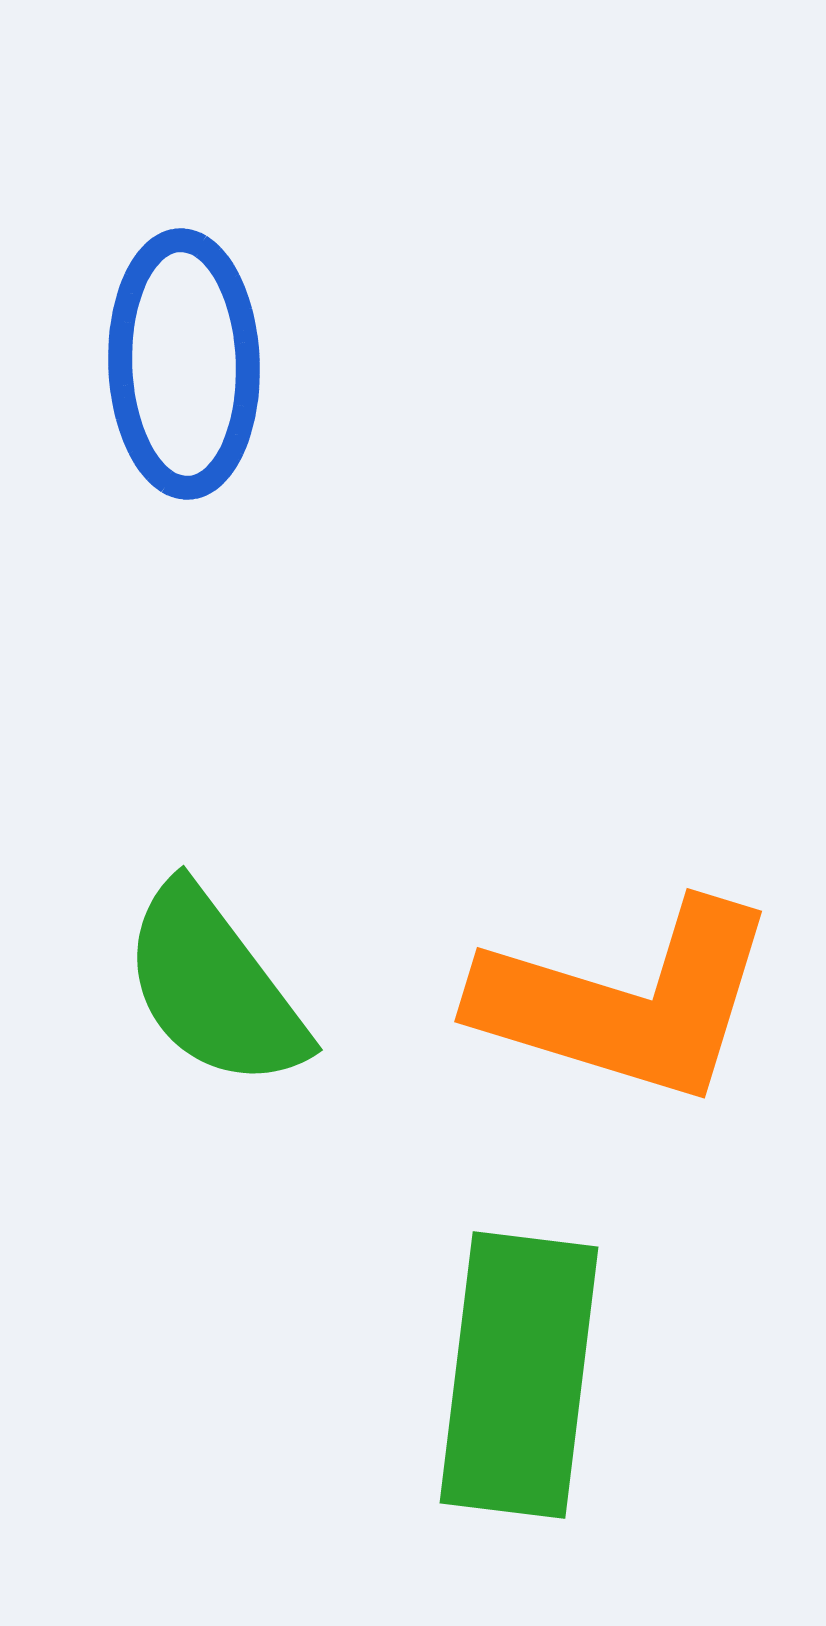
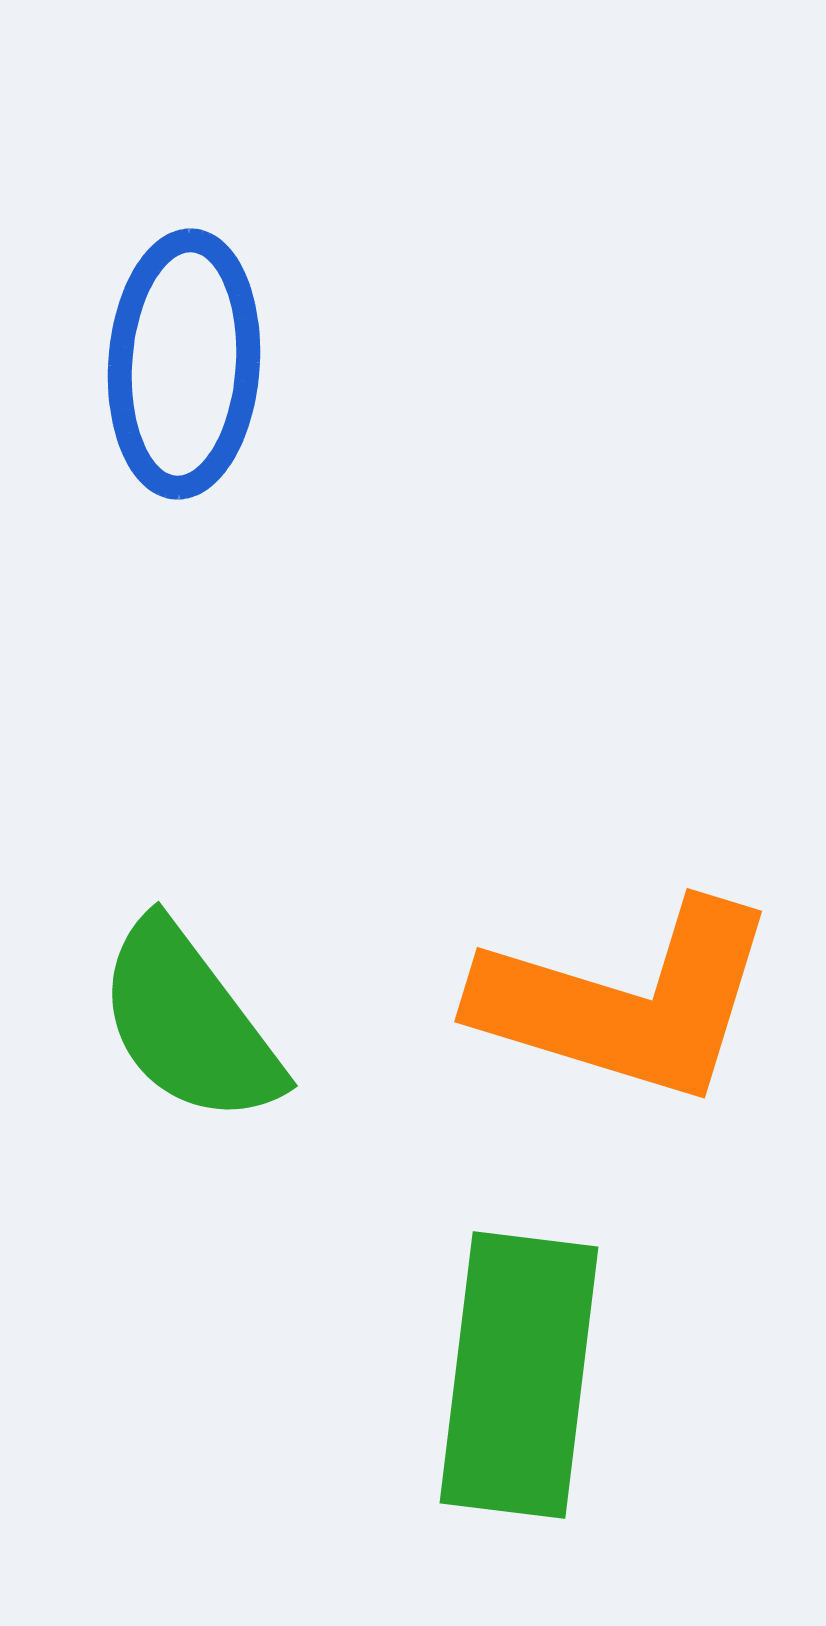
blue ellipse: rotated 6 degrees clockwise
green semicircle: moved 25 px left, 36 px down
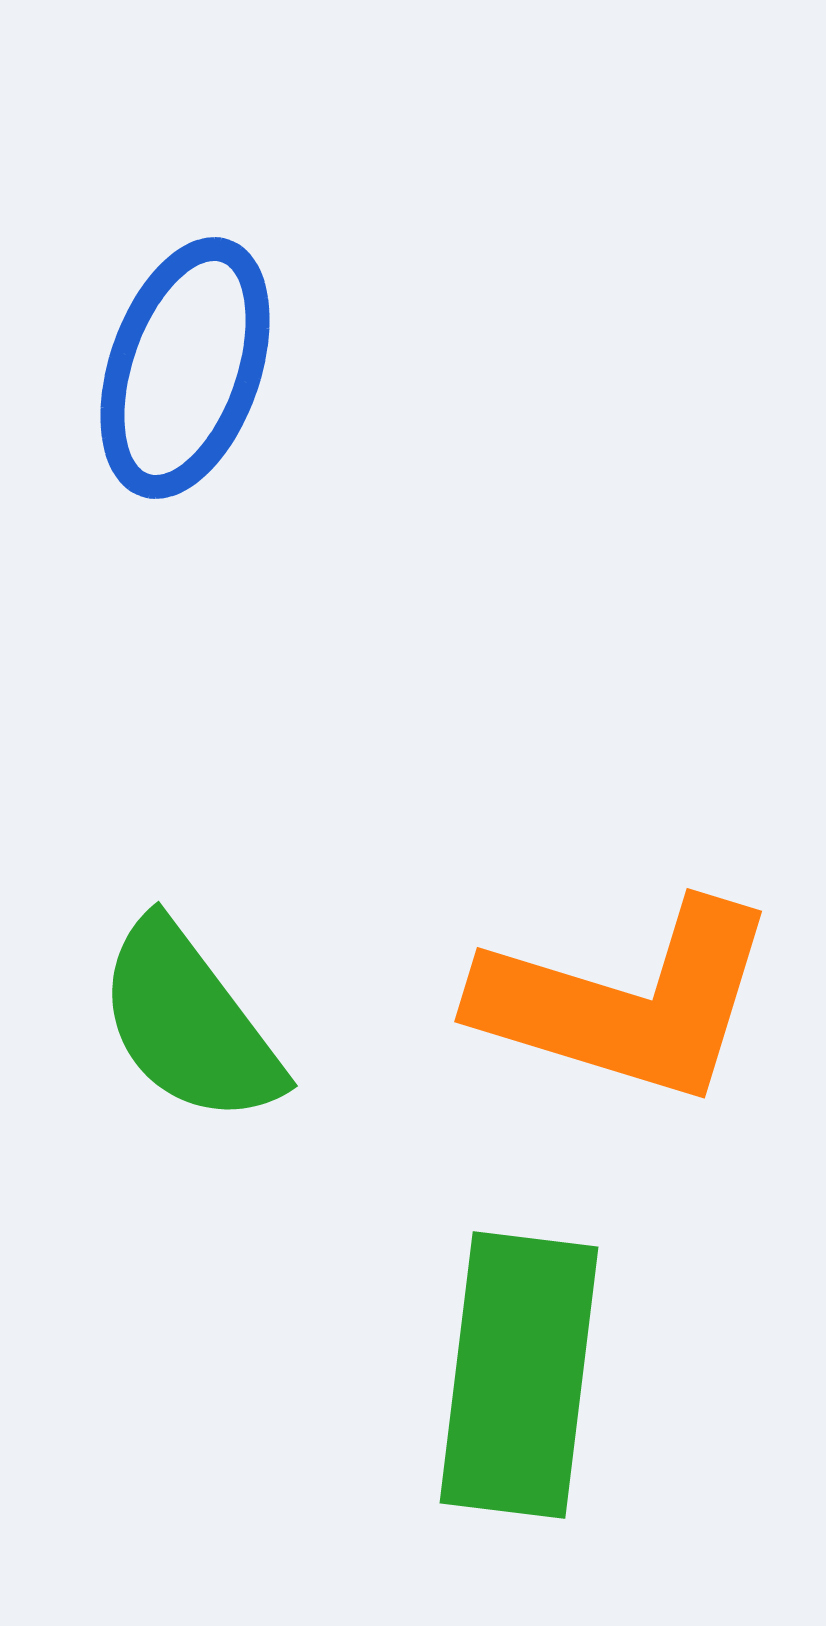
blue ellipse: moved 1 px right, 4 px down; rotated 15 degrees clockwise
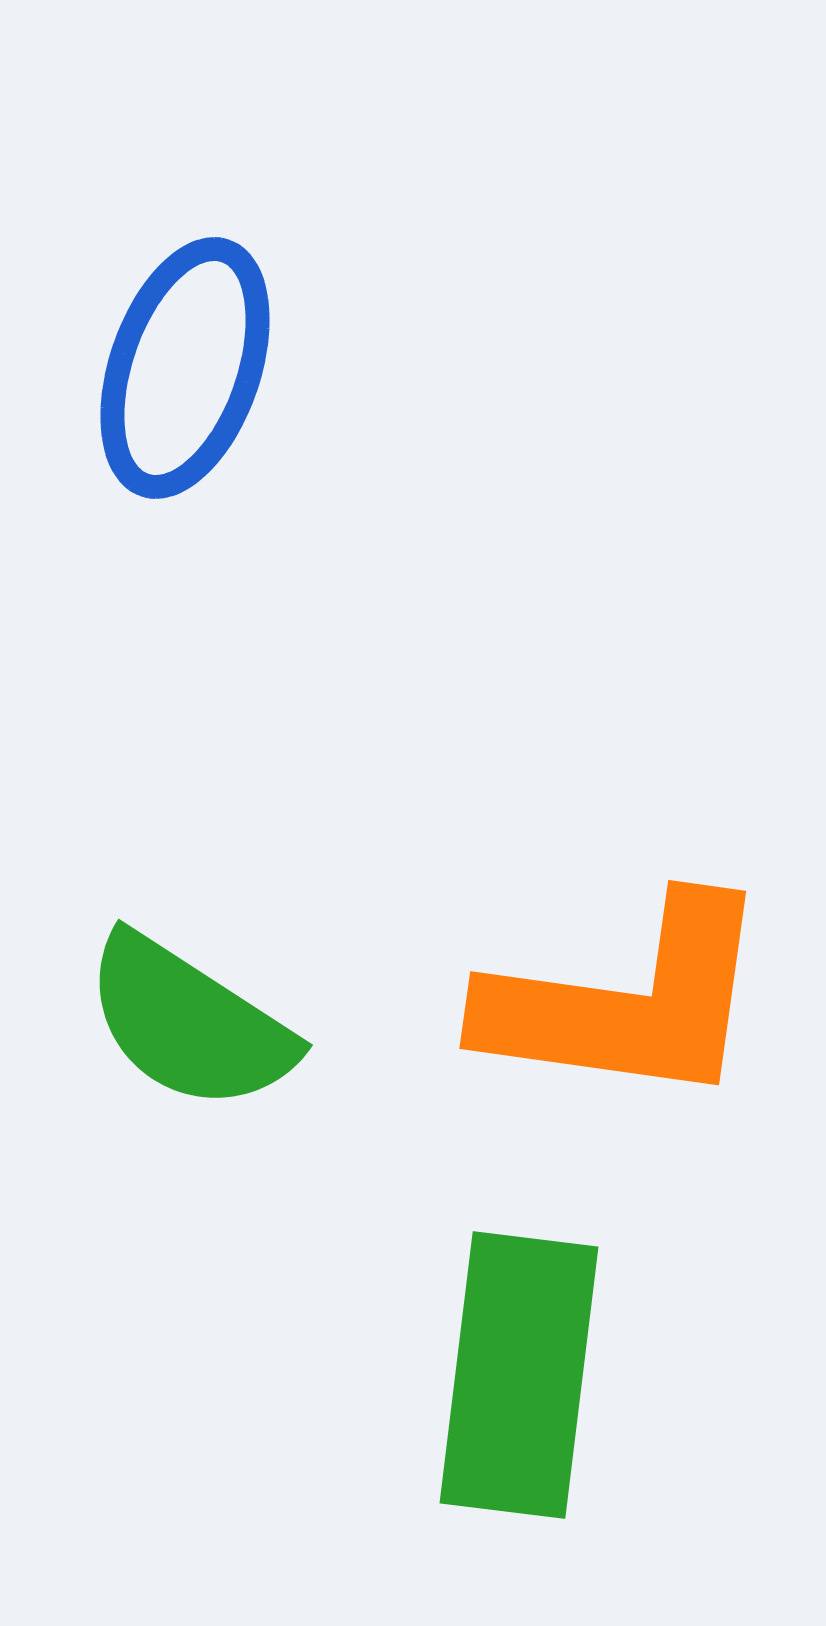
orange L-shape: rotated 9 degrees counterclockwise
green semicircle: rotated 20 degrees counterclockwise
